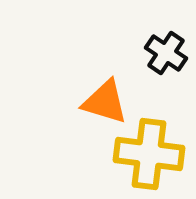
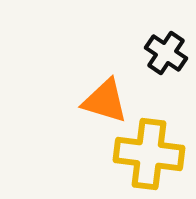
orange triangle: moved 1 px up
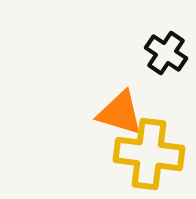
orange triangle: moved 15 px right, 12 px down
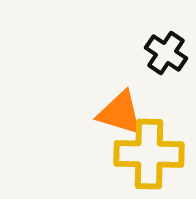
yellow cross: rotated 6 degrees counterclockwise
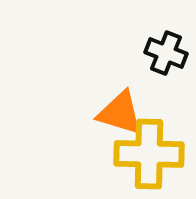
black cross: rotated 12 degrees counterclockwise
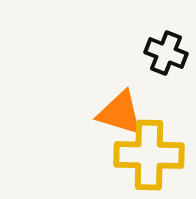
yellow cross: moved 1 px down
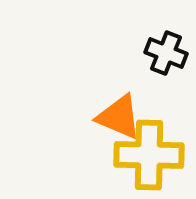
orange triangle: moved 1 px left, 4 px down; rotated 6 degrees clockwise
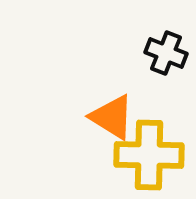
orange triangle: moved 7 px left; rotated 9 degrees clockwise
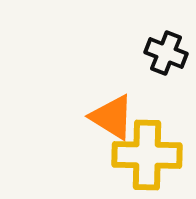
yellow cross: moved 2 px left
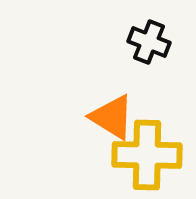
black cross: moved 17 px left, 11 px up
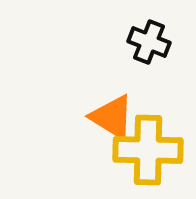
yellow cross: moved 1 px right, 5 px up
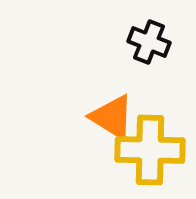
yellow cross: moved 2 px right
